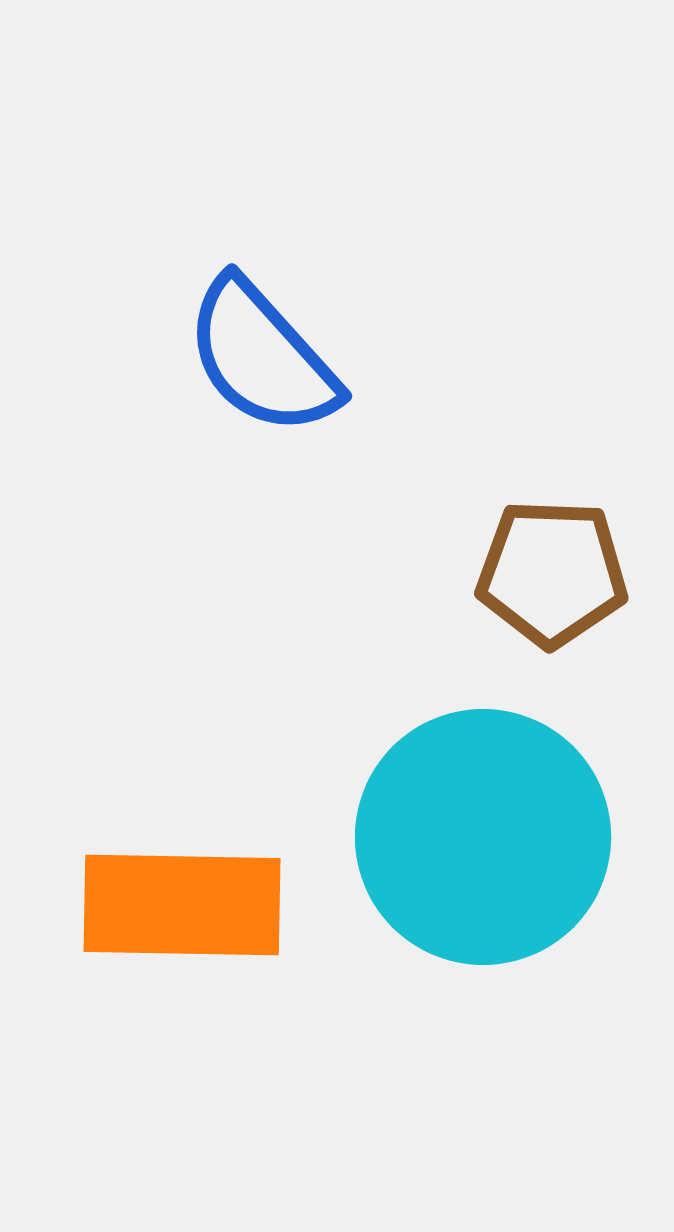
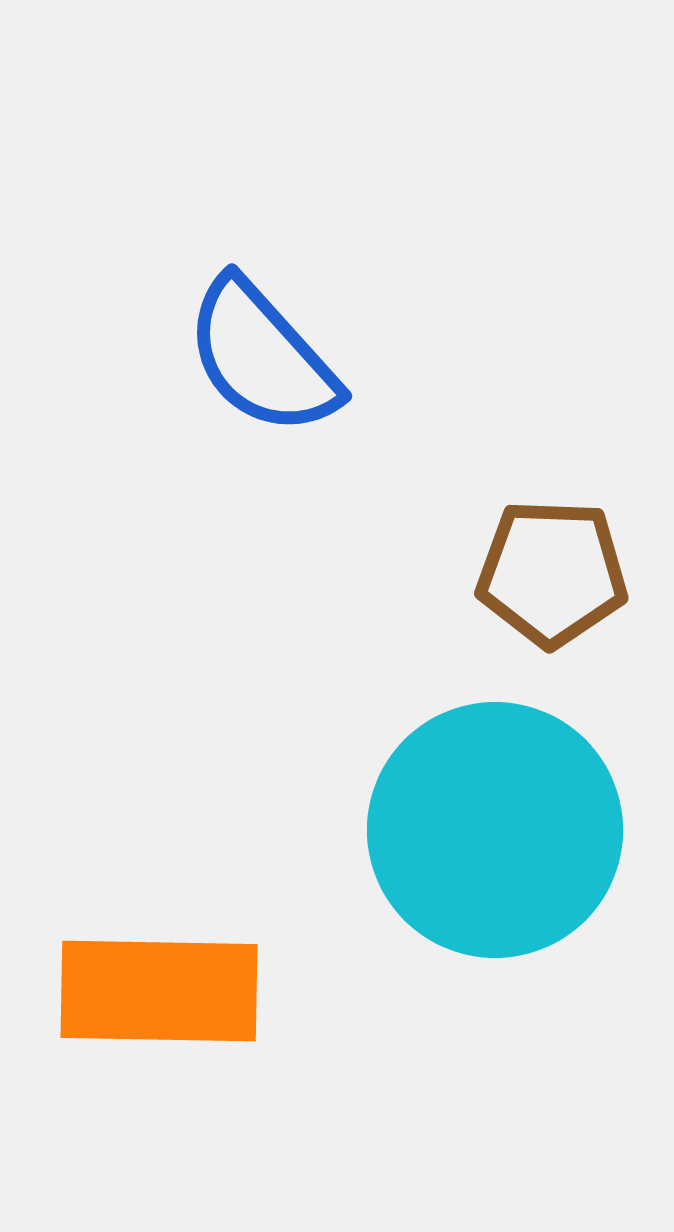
cyan circle: moved 12 px right, 7 px up
orange rectangle: moved 23 px left, 86 px down
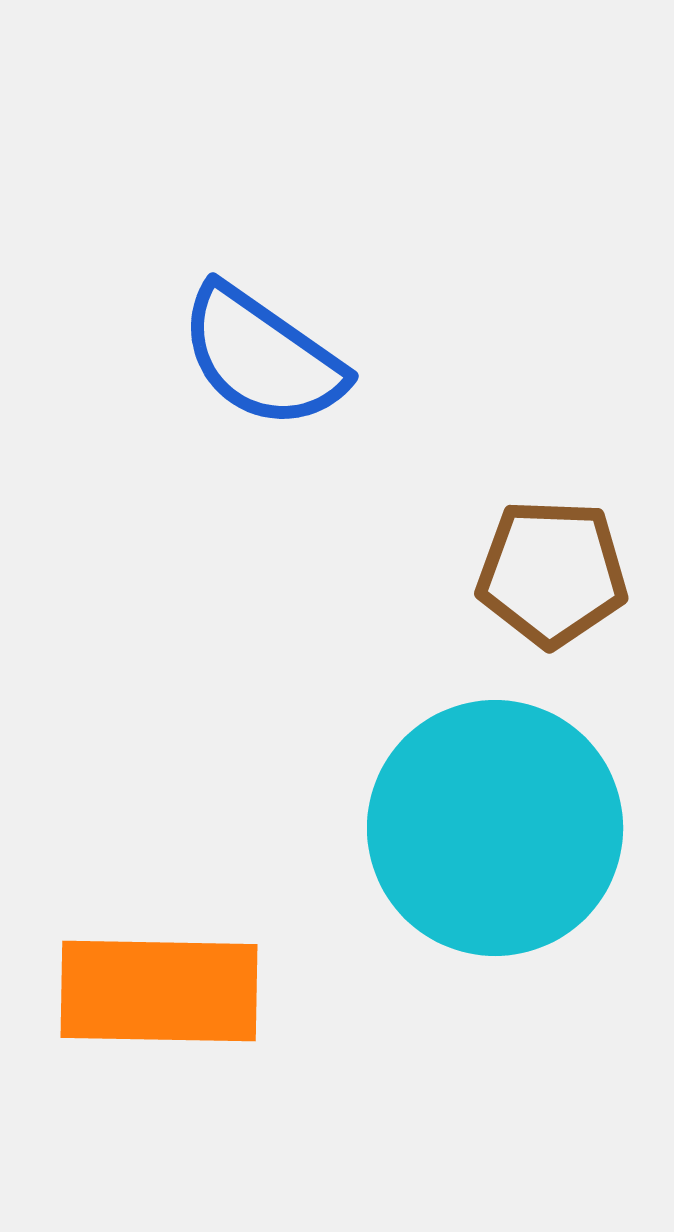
blue semicircle: rotated 13 degrees counterclockwise
cyan circle: moved 2 px up
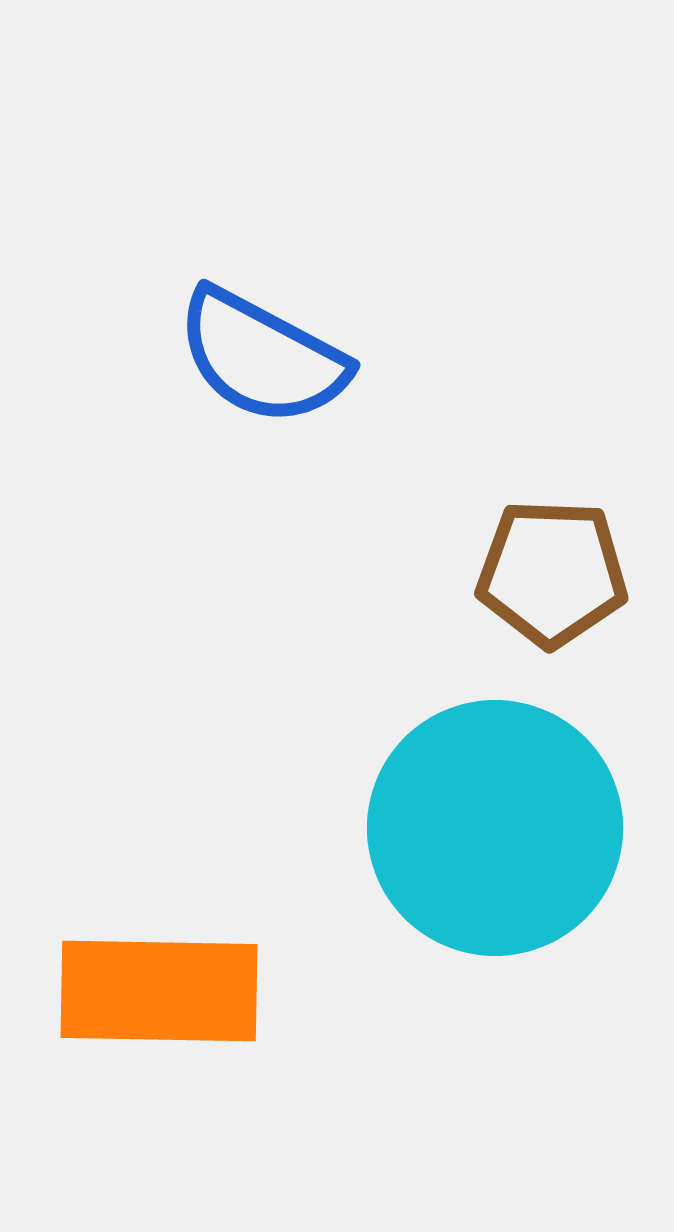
blue semicircle: rotated 7 degrees counterclockwise
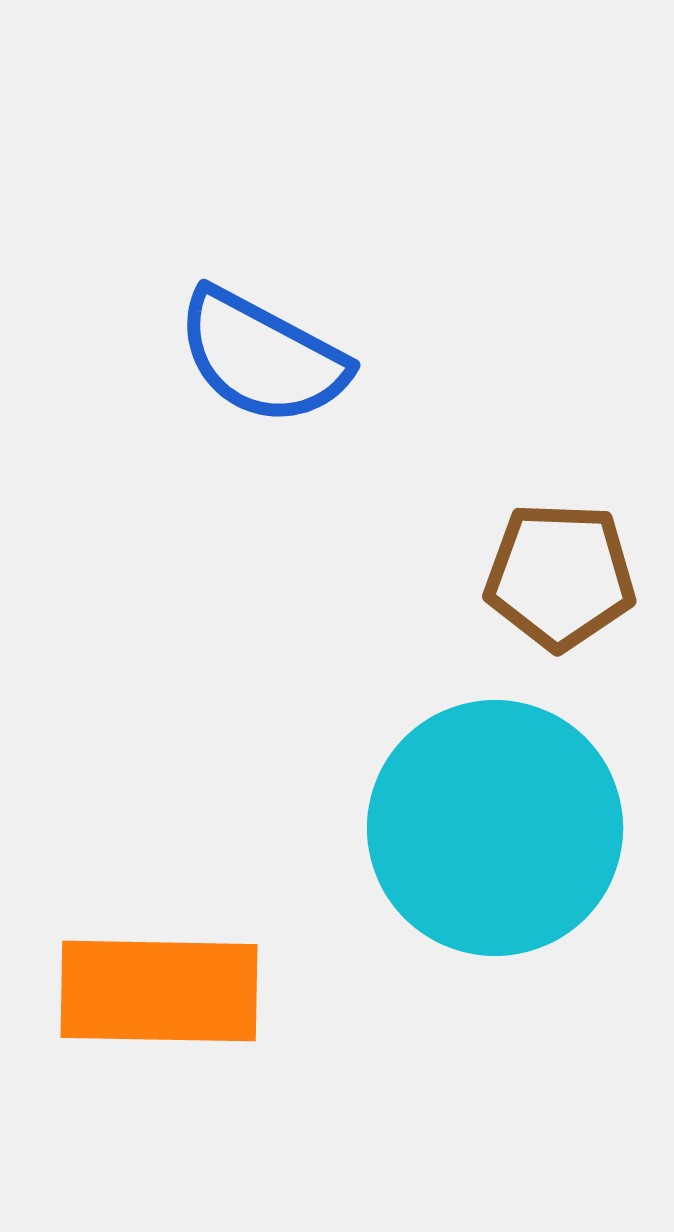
brown pentagon: moved 8 px right, 3 px down
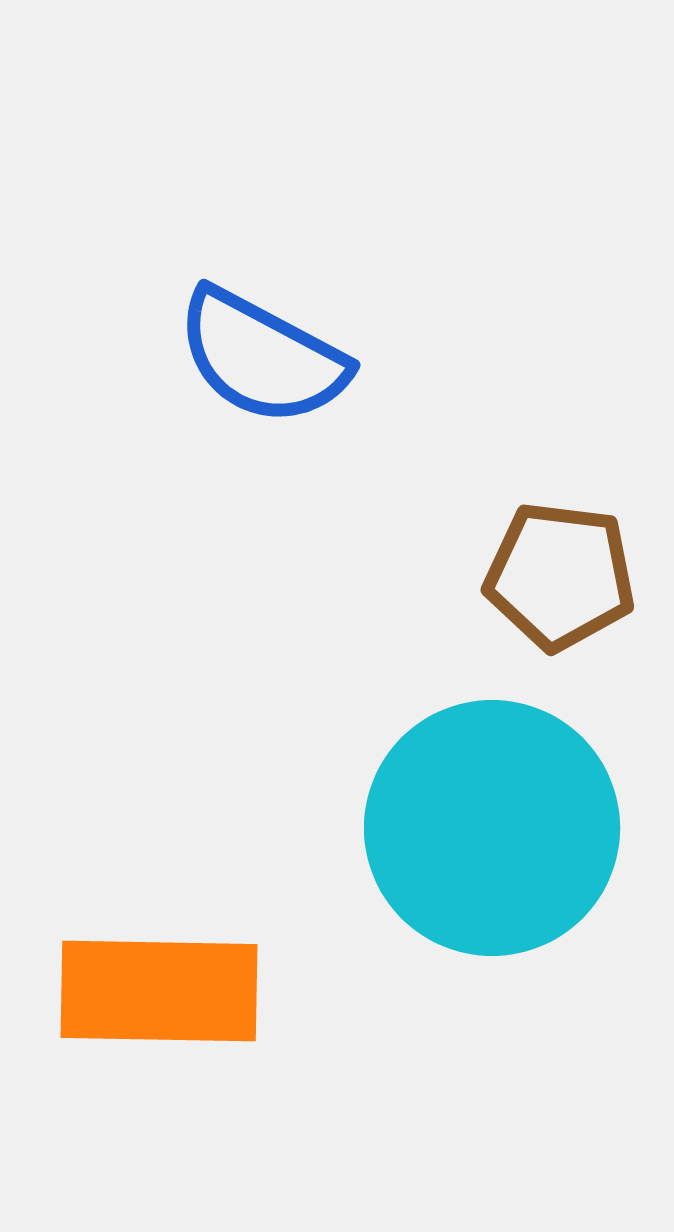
brown pentagon: rotated 5 degrees clockwise
cyan circle: moved 3 px left
